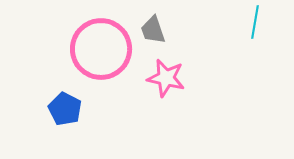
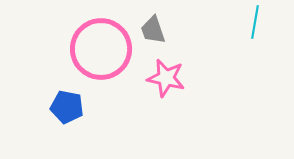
blue pentagon: moved 2 px right, 2 px up; rotated 16 degrees counterclockwise
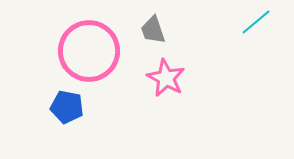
cyan line: moved 1 px right; rotated 40 degrees clockwise
pink circle: moved 12 px left, 2 px down
pink star: rotated 15 degrees clockwise
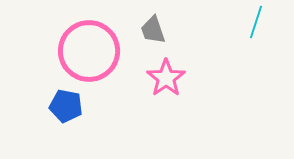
cyan line: rotated 32 degrees counterclockwise
pink star: rotated 9 degrees clockwise
blue pentagon: moved 1 px left, 1 px up
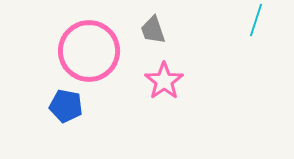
cyan line: moved 2 px up
pink star: moved 2 px left, 3 px down
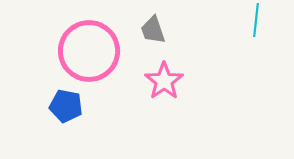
cyan line: rotated 12 degrees counterclockwise
